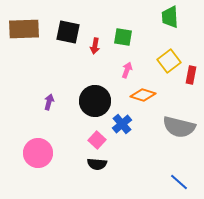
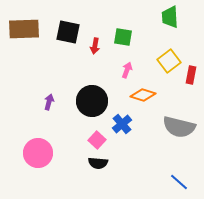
black circle: moved 3 px left
black semicircle: moved 1 px right, 1 px up
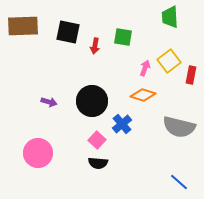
brown rectangle: moved 1 px left, 3 px up
pink arrow: moved 18 px right, 2 px up
purple arrow: rotated 91 degrees clockwise
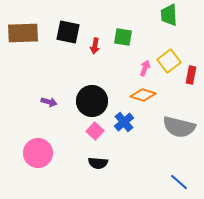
green trapezoid: moved 1 px left, 2 px up
brown rectangle: moved 7 px down
blue cross: moved 2 px right, 2 px up
pink square: moved 2 px left, 9 px up
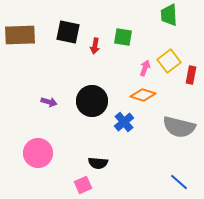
brown rectangle: moved 3 px left, 2 px down
pink square: moved 12 px left, 54 px down; rotated 24 degrees clockwise
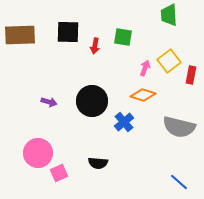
black square: rotated 10 degrees counterclockwise
pink square: moved 24 px left, 12 px up
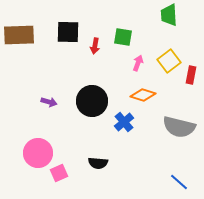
brown rectangle: moved 1 px left
pink arrow: moved 7 px left, 5 px up
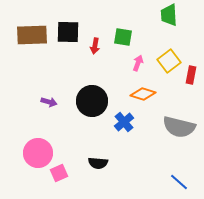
brown rectangle: moved 13 px right
orange diamond: moved 1 px up
